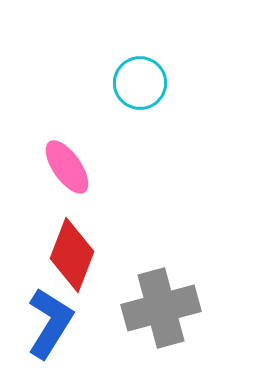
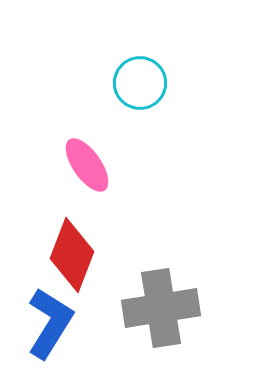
pink ellipse: moved 20 px right, 2 px up
gray cross: rotated 6 degrees clockwise
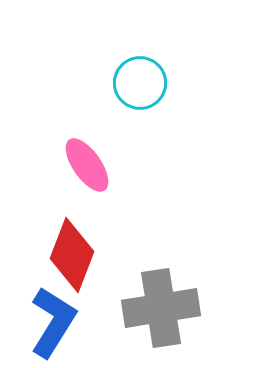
blue L-shape: moved 3 px right, 1 px up
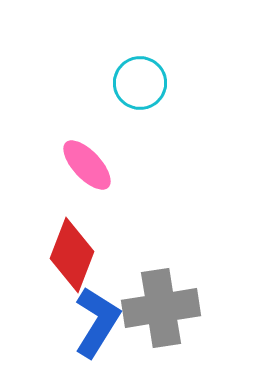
pink ellipse: rotated 8 degrees counterclockwise
blue L-shape: moved 44 px right
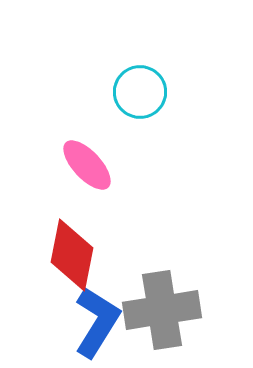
cyan circle: moved 9 px down
red diamond: rotated 10 degrees counterclockwise
gray cross: moved 1 px right, 2 px down
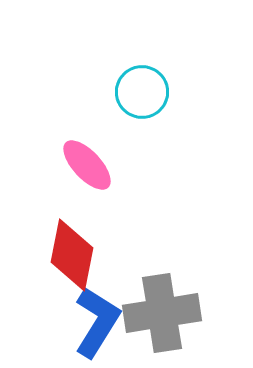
cyan circle: moved 2 px right
gray cross: moved 3 px down
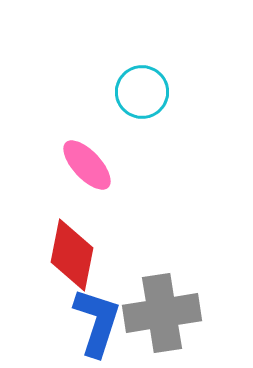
blue L-shape: rotated 14 degrees counterclockwise
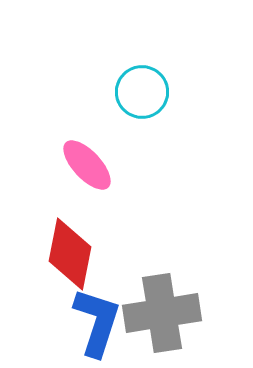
red diamond: moved 2 px left, 1 px up
